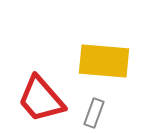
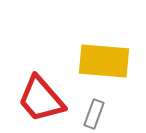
gray rectangle: moved 1 px down
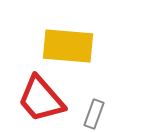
yellow rectangle: moved 36 px left, 15 px up
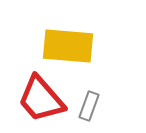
gray rectangle: moved 5 px left, 8 px up
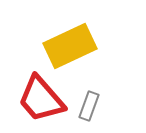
yellow rectangle: moved 2 px right; rotated 30 degrees counterclockwise
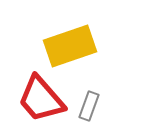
yellow rectangle: rotated 6 degrees clockwise
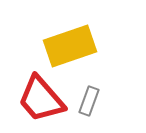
gray rectangle: moved 5 px up
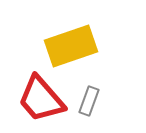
yellow rectangle: moved 1 px right
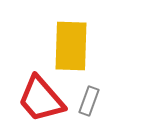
yellow rectangle: rotated 69 degrees counterclockwise
